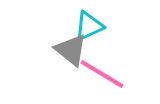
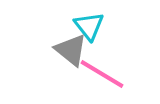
cyan triangle: rotated 44 degrees counterclockwise
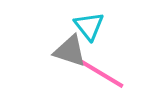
gray triangle: moved 1 px left, 1 px down; rotated 21 degrees counterclockwise
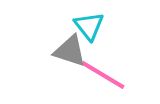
pink line: moved 1 px right, 1 px down
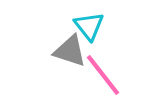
pink line: rotated 21 degrees clockwise
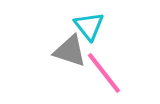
pink line: moved 1 px right, 2 px up
